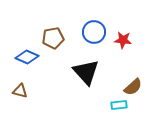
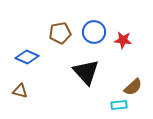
brown pentagon: moved 7 px right, 5 px up
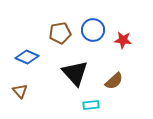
blue circle: moved 1 px left, 2 px up
black triangle: moved 11 px left, 1 px down
brown semicircle: moved 19 px left, 6 px up
brown triangle: rotated 35 degrees clockwise
cyan rectangle: moved 28 px left
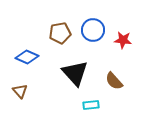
brown semicircle: rotated 90 degrees clockwise
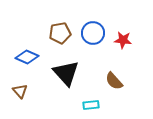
blue circle: moved 3 px down
black triangle: moved 9 px left
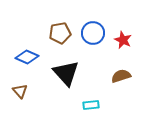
red star: rotated 18 degrees clockwise
brown semicircle: moved 7 px right, 5 px up; rotated 114 degrees clockwise
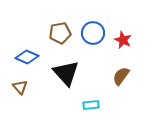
brown semicircle: rotated 36 degrees counterclockwise
brown triangle: moved 4 px up
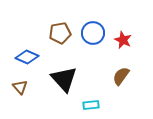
black triangle: moved 2 px left, 6 px down
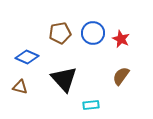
red star: moved 2 px left, 1 px up
brown triangle: rotated 35 degrees counterclockwise
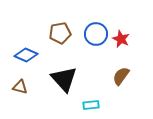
blue circle: moved 3 px right, 1 px down
blue diamond: moved 1 px left, 2 px up
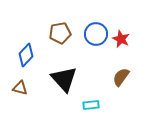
blue diamond: rotated 70 degrees counterclockwise
brown semicircle: moved 1 px down
brown triangle: moved 1 px down
